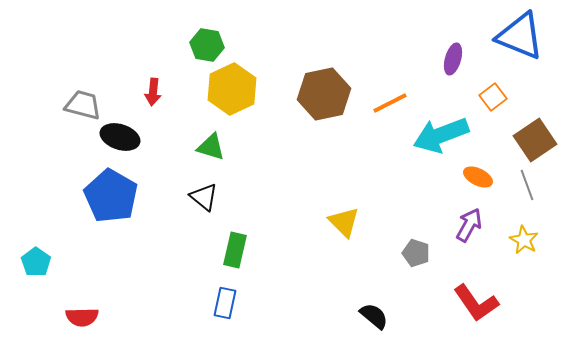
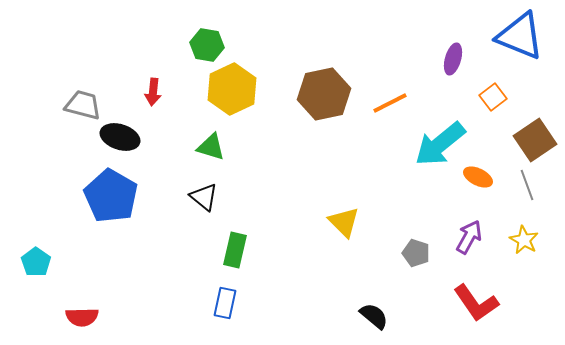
cyan arrow: moved 1 px left, 9 px down; rotated 18 degrees counterclockwise
purple arrow: moved 12 px down
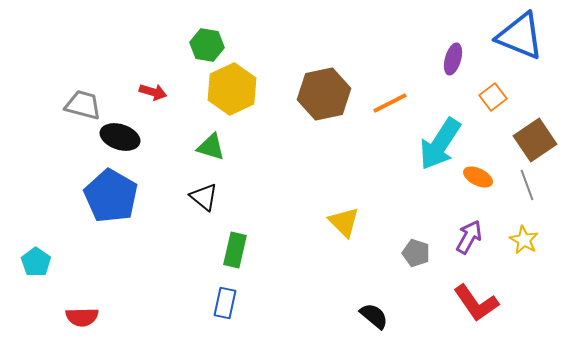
red arrow: rotated 80 degrees counterclockwise
cyan arrow: rotated 18 degrees counterclockwise
